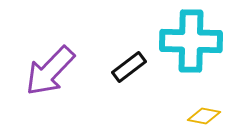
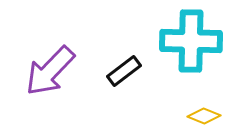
black rectangle: moved 5 px left, 4 px down
yellow diamond: rotated 12 degrees clockwise
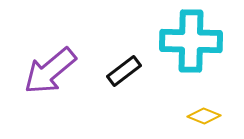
purple arrow: rotated 6 degrees clockwise
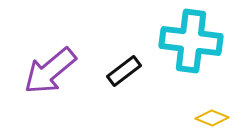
cyan cross: rotated 6 degrees clockwise
yellow diamond: moved 8 px right, 2 px down
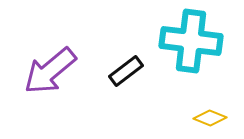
black rectangle: moved 2 px right
yellow diamond: moved 2 px left
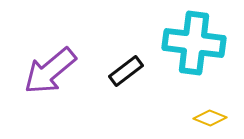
cyan cross: moved 3 px right, 2 px down
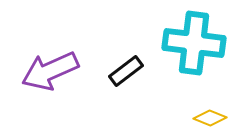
purple arrow: rotated 16 degrees clockwise
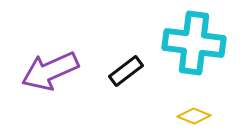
yellow diamond: moved 16 px left, 2 px up
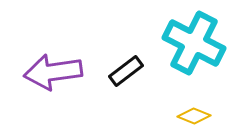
cyan cross: rotated 20 degrees clockwise
purple arrow: moved 3 px right, 1 px down; rotated 16 degrees clockwise
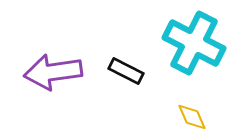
black rectangle: rotated 64 degrees clockwise
yellow diamond: moved 2 px left, 1 px down; rotated 44 degrees clockwise
